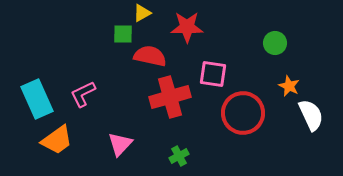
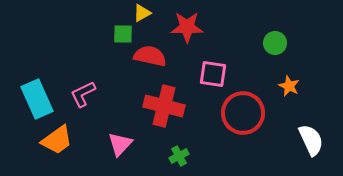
red cross: moved 6 px left, 9 px down; rotated 30 degrees clockwise
white semicircle: moved 25 px down
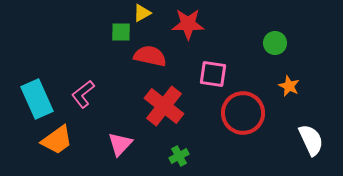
red star: moved 1 px right, 3 px up
green square: moved 2 px left, 2 px up
pink L-shape: rotated 12 degrees counterclockwise
red cross: rotated 24 degrees clockwise
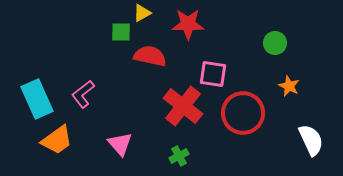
red cross: moved 19 px right
pink triangle: rotated 24 degrees counterclockwise
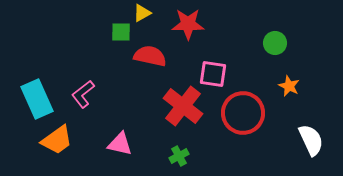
pink triangle: rotated 36 degrees counterclockwise
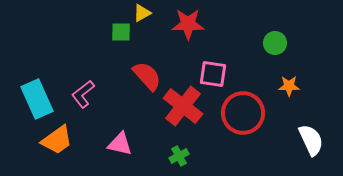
red semicircle: moved 3 px left, 20 px down; rotated 36 degrees clockwise
orange star: rotated 25 degrees counterclockwise
